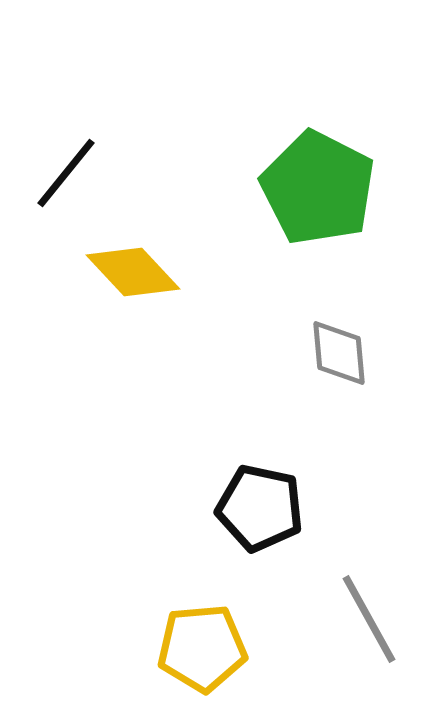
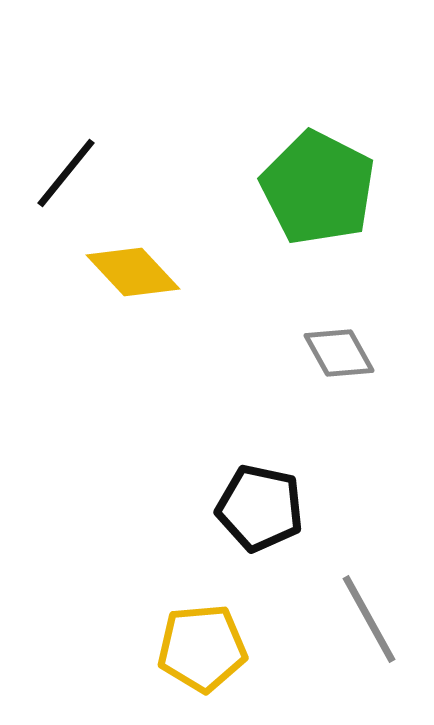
gray diamond: rotated 24 degrees counterclockwise
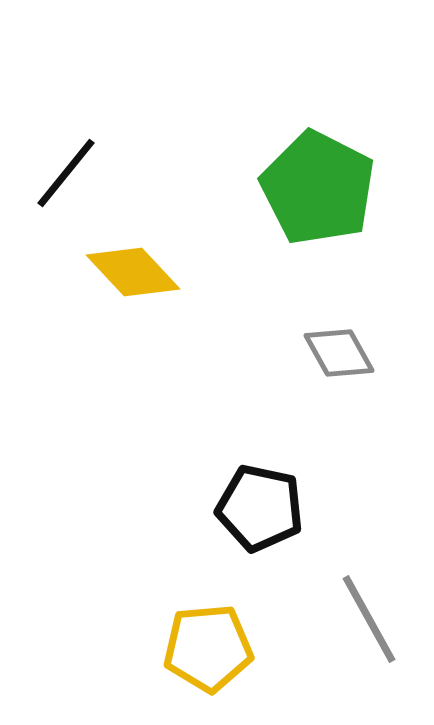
yellow pentagon: moved 6 px right
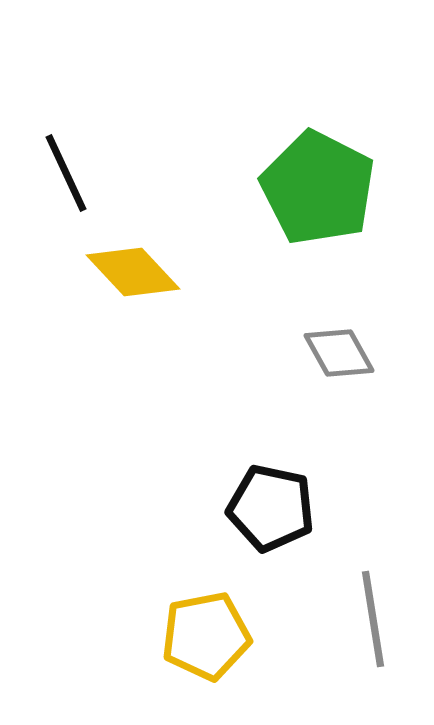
black line: rotated 64 degrees counterclockwise
black pentagon: moved 11 px right
gray line: moved 4 px right; rotated 20 degrees clockwise
yellow pentagon: moved 2 px left, 12 px up; rotated 6 degrees counterclockwise
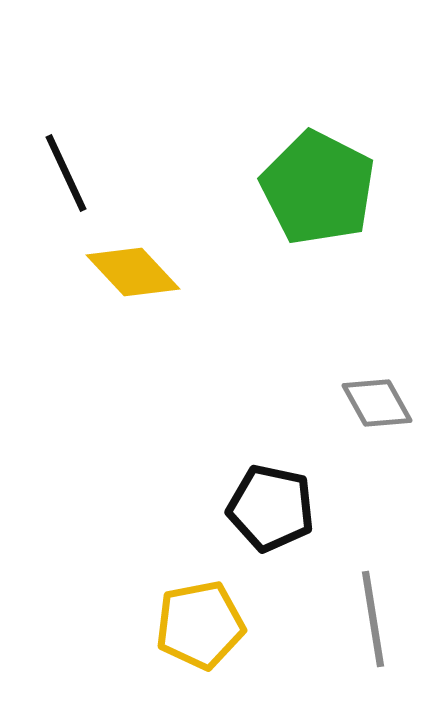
gray diamond: moved 38 px right, 50 px down
yellow pentagon: moved 6 px left, 11 px up
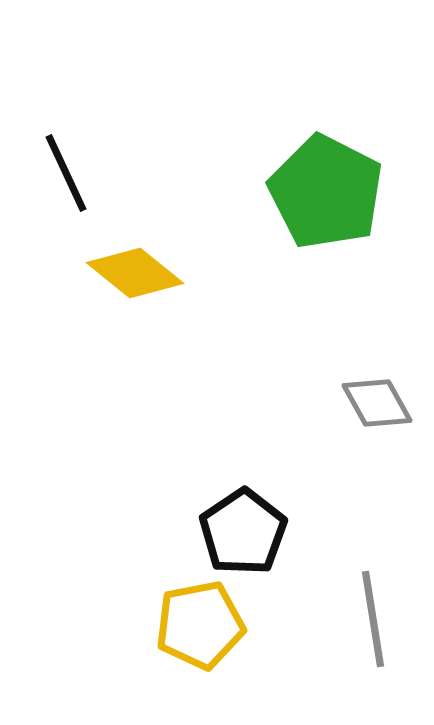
green pentagon: moved 8 px right, 4 px down
yellow diamond: moved 2 px right, 1 px down; rotated 8 degrees counterclockwise
black pentagon: moved 28 px left, 24 px down; rotated 26 degrees clockwise
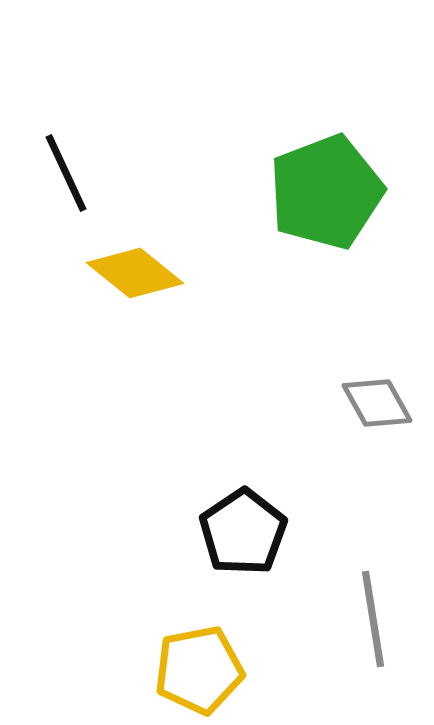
green pentagon: rotated 24 degrees clockwise
yellow pentagon: moved 1 px left, 45 px down
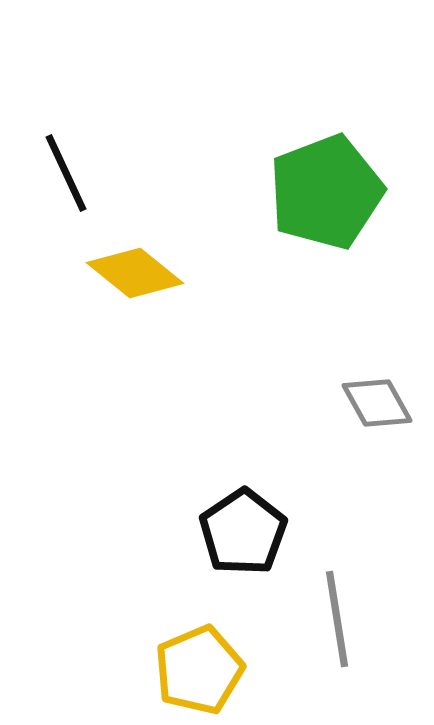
gray line: moved 36 px left
yellow pentagon: rotated 12 degrees counterclockwise
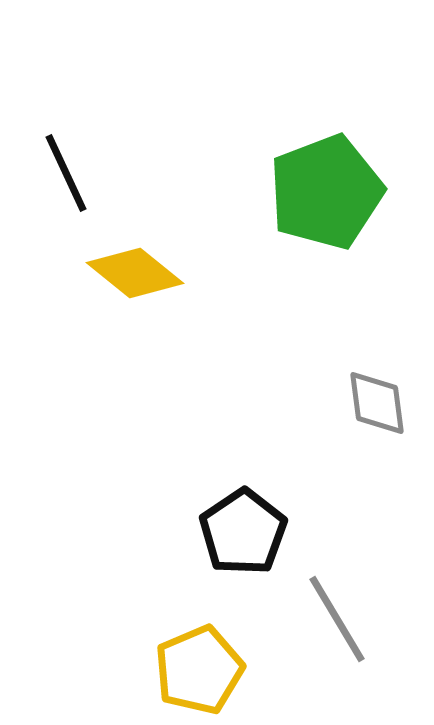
gray diamond: rotated 22 degrees clockwise
gray line: rotated 22 degrees counterclockwise
